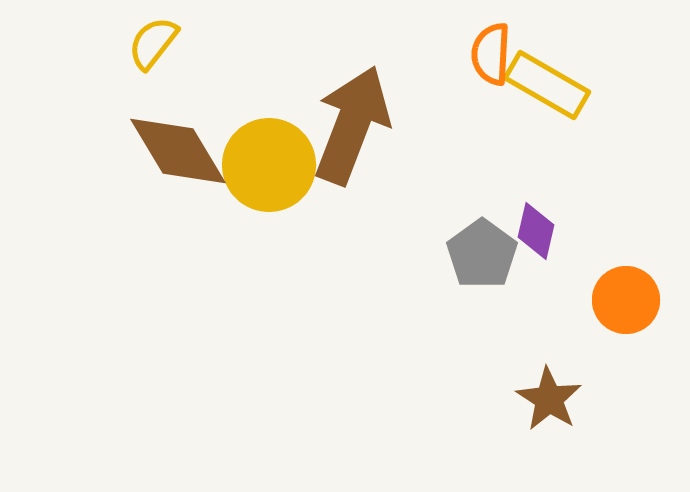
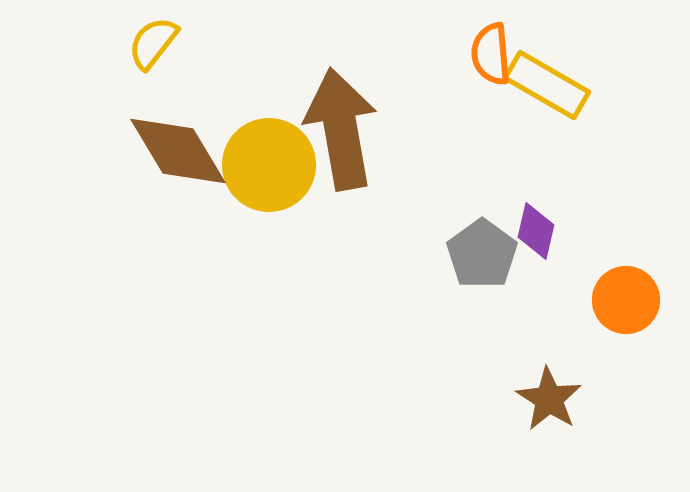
orange semicircle: rotated 8 degrees counterclockwise
brown arrow: moved 11 px left, 4 px down; rotated 31 degrees counterclockwise
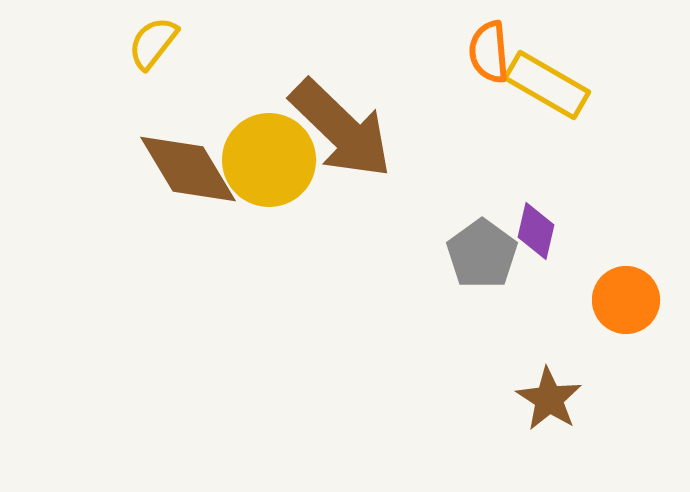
orange semicircle: moved 2 px left, 2 px up
brown arrow: rotated 144 degrees clockwise
brown diamond: moved 10 px right, 18 px down
yellow circle: moved 5 px up
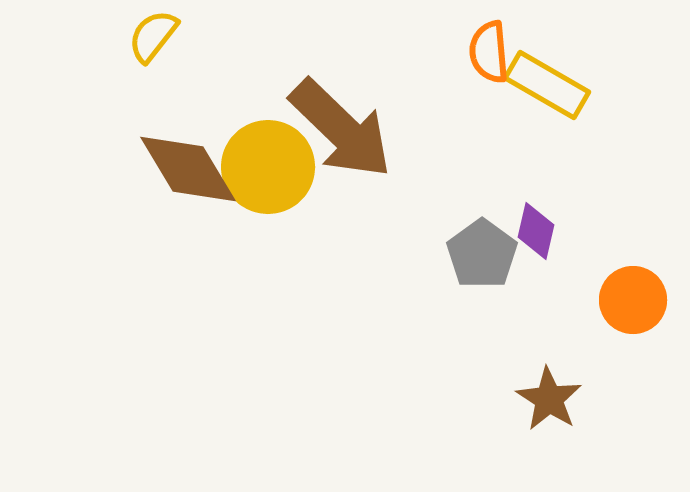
yellow semicircle: moved 7 px up
yellow circle: moved 1 px left, 7 px down
orange circle: moved 7 px right
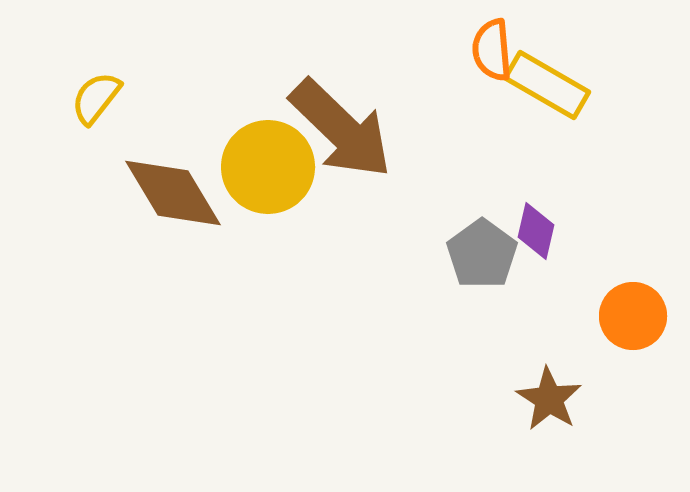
yellow semicircle: moved 57 px left, 62 px down
orange semicircle: moved 3 px right, 2 px up
brown diamond: moved 15 px left, 24 px down
orange circle: moved 16 px down
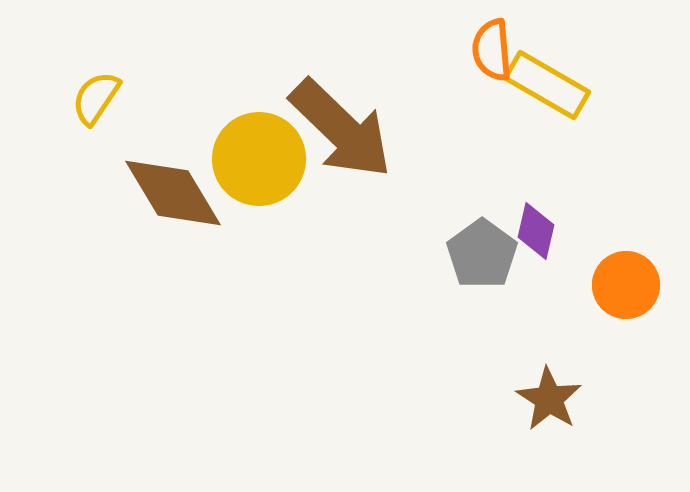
yellow semicircle: rotated 4 degrees counterclockwise
yellow circle: moved 9 px left, 8 px up
orange circle: moved 7 px left, 31 px up
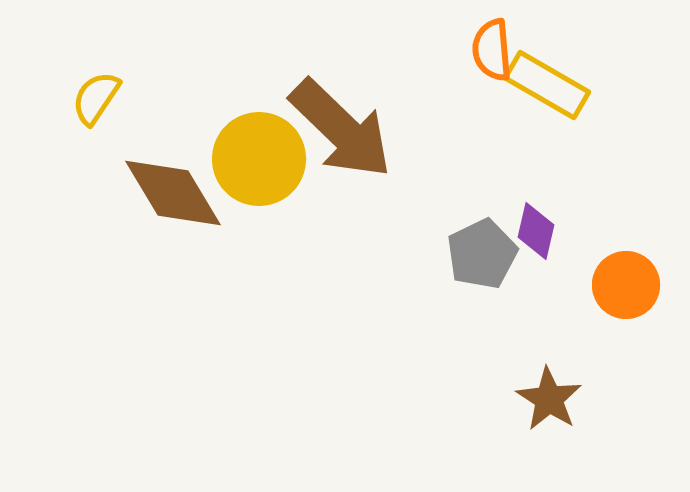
gray pentagon: rotated 10 degrees clockwise
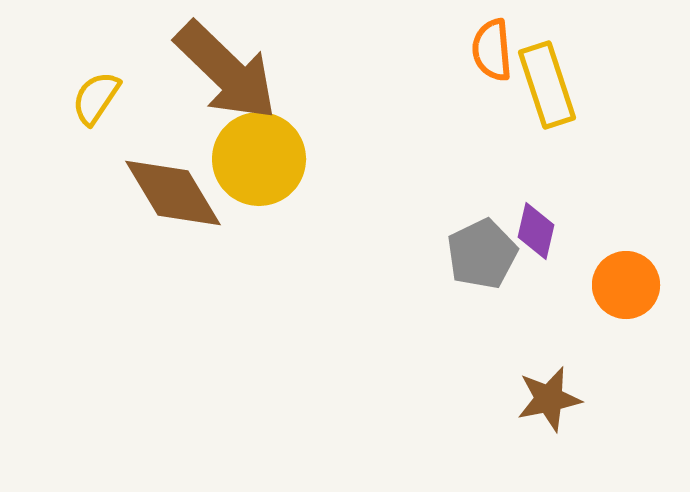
yellow rectangle: rotated 42 degrees clockwise
brown arrow: moved 115 px left, 58 px up
brown star: rotated 28 degrees clockwise
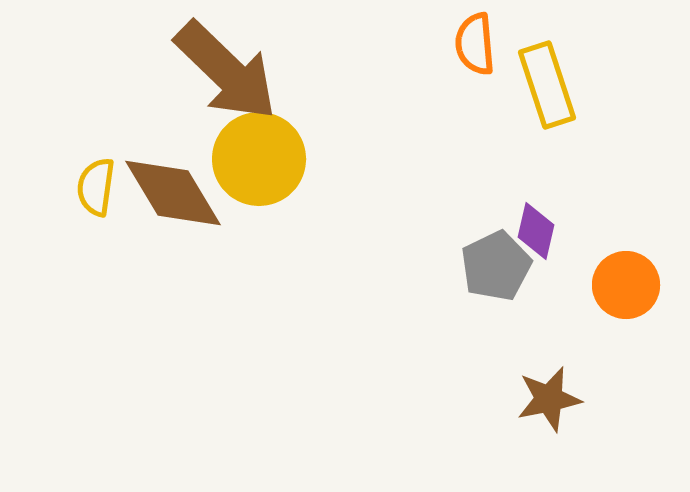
orange semicircle: moved 17 px left, 6 px up
yellow semicircle: moved 89 px down; rotated 26 degrees counterclockwise
gray pentagon: moved 14 px right, 12 px down
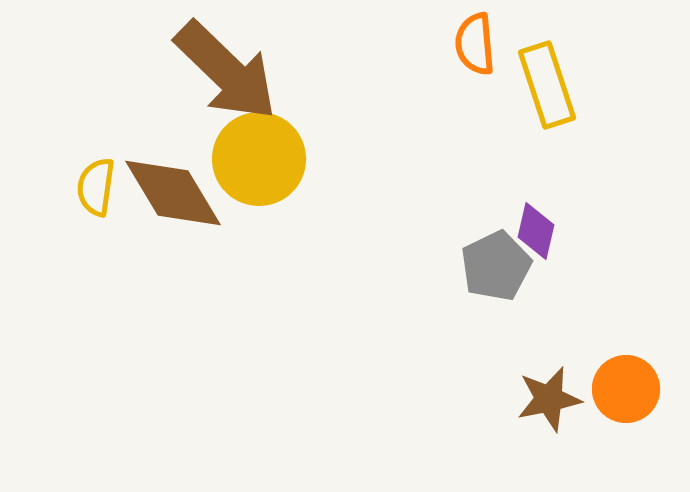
orange circle: moved 104 px down
